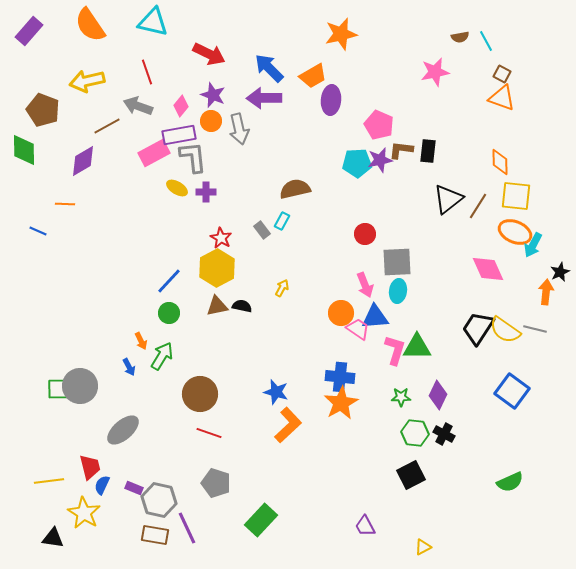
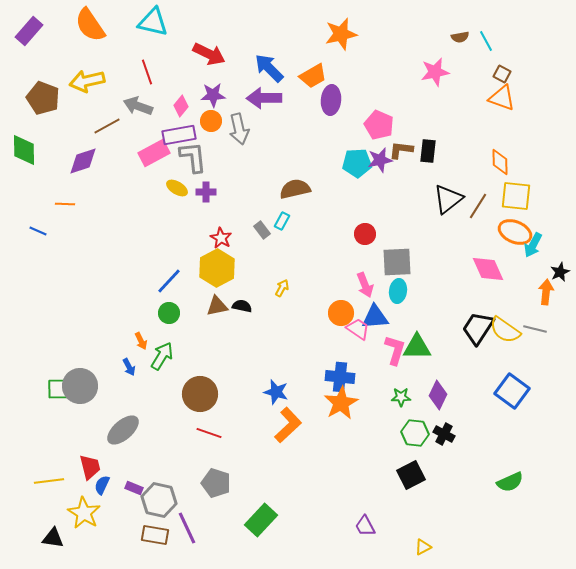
purple star at (213, 95): rotated 25 degrees counterclockwise
brown pentagon at (43, 110): moved 12 px up
purple diamond at (83, 161): rotated 12 degrees clockwise
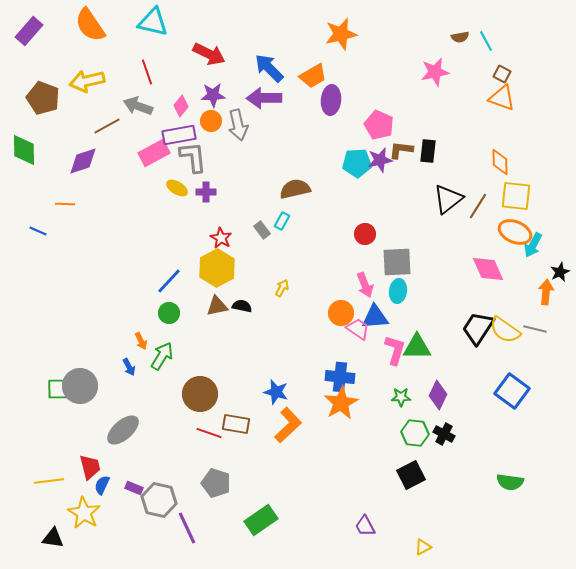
gray arrow at (239, 129): moved 1 px left, 4 px up
green semicircle at (510, 482): rotated 32 degrees clockwise
green rectangle at (261, 520): rotated 12 degrees clockwise
brown rectangle at (155, 535): moved 81 px right, 111 px up
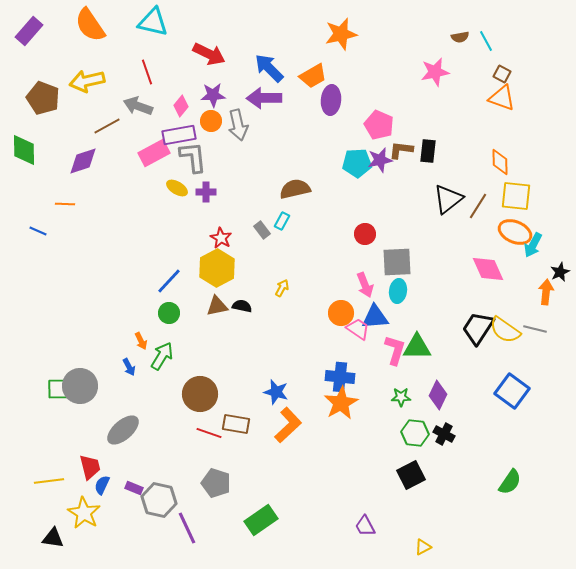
green semicircle at (510, 482): rotated 64 degrees counterclockwise
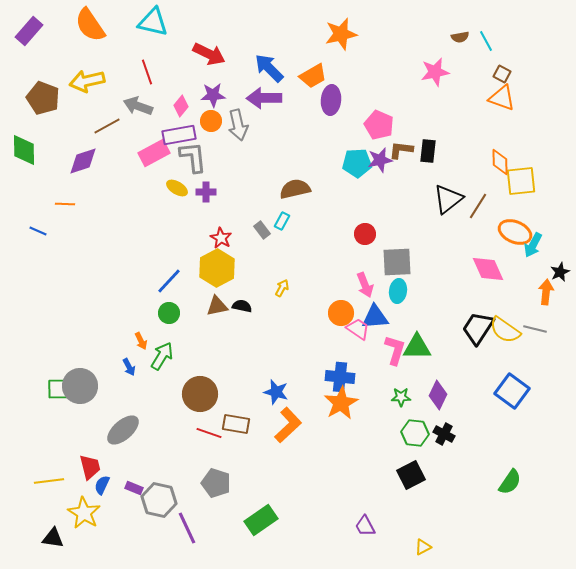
yellow square at (516, 196): moved 5 px right, 15 px up; rotated 12 degrees counterclockwise
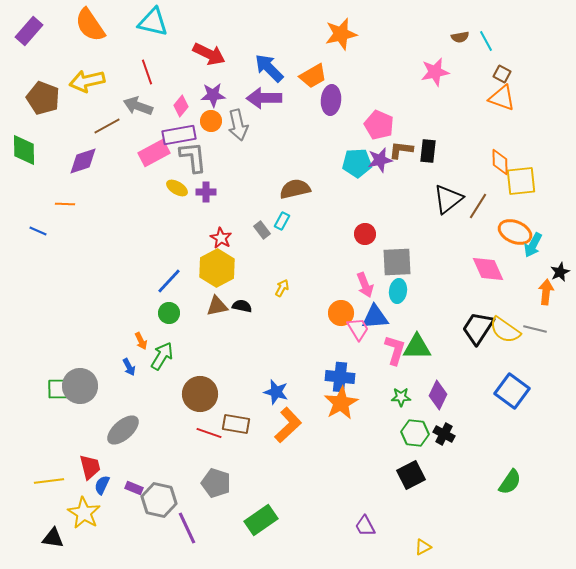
pink trapezoid at (358, 329): rotated 25 degrees clockwise
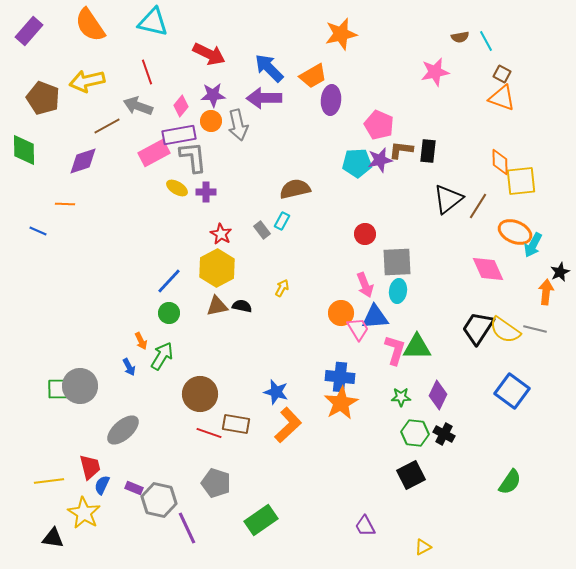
red star at (221, 238): moved 4 px up
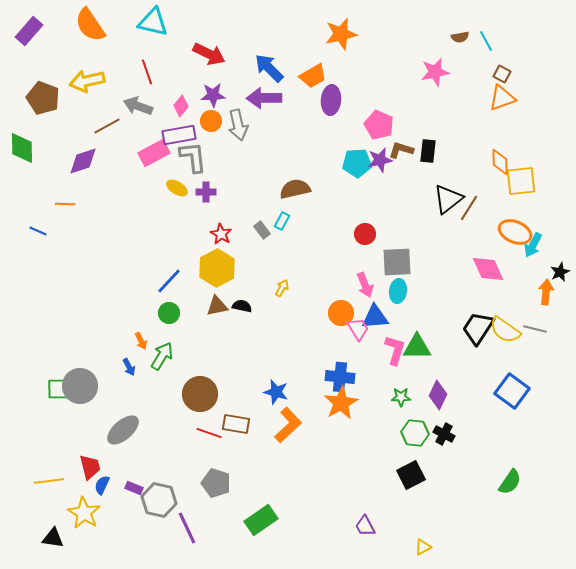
orange triangle at (502, 98): rotated 40 degrees counterclockwise
green diamond at (24, 150): moved 2 px left, 2 px up
brown L-shape at (401, 150): rotated 10 degrees clockwise
brown line at (478, 206): moved 9 px left, 2 px down
